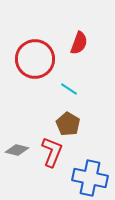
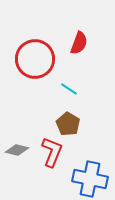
blue cross: moved 1 px down
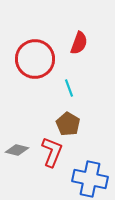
cyan line: moved 1 px up; rotated 36 degrees clockwise
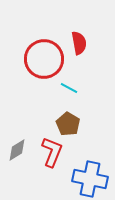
red semicircle: rotated 30 degrees counterclockwise
red circle: moved 9 px right
cyan line: rotated 42 degrees counterclockwise
gray diamond: rotated 45 degrees counterclockwise
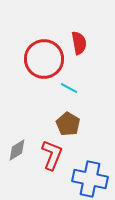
red L-shape: moved 3 px down
